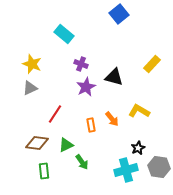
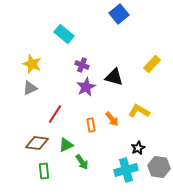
purple cross: moved 1 px right, 1 px down
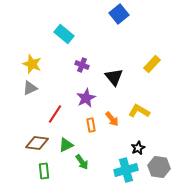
black triangle: rotated 36 degrees clockwise
purple star: moved 11 px down
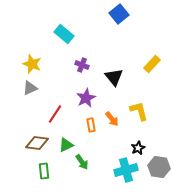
yellow L-shape: rotated 45 degrees clockwise
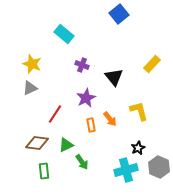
orange arrow: moved 2 px left
gray hexagon: rotated 15 degrees clockwise
